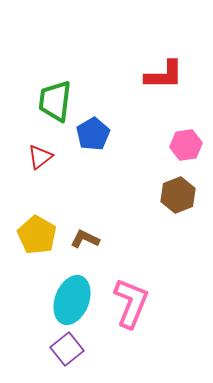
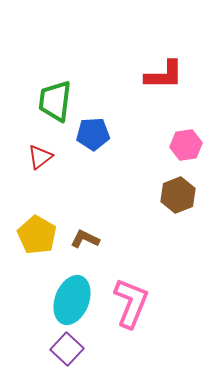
blue pentagon: rotated 28 degrees clockwise
purple square: rotated 8 degrees counterclockwise
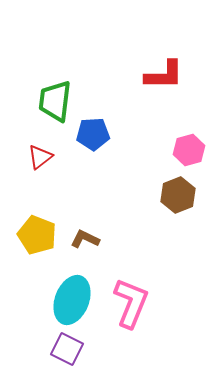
pink hexagon: moved 3 px right, 5 px down; rotated 8 degrees counterclockwise
yellow pentagon: rotated 9 degrees counterclockwise
purple square: rotated 16 degrees counterclockwise
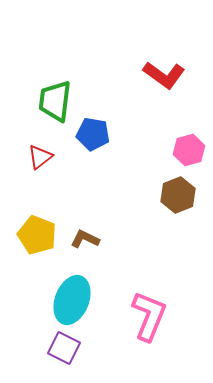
red L-shape: rotated 36 degrees clockwise
blue pentagon: rotated 12 degrees clockwise
pink L-shape: moved 18 px right, 13 px down
purple square: moved 3 px left, 1 px up
